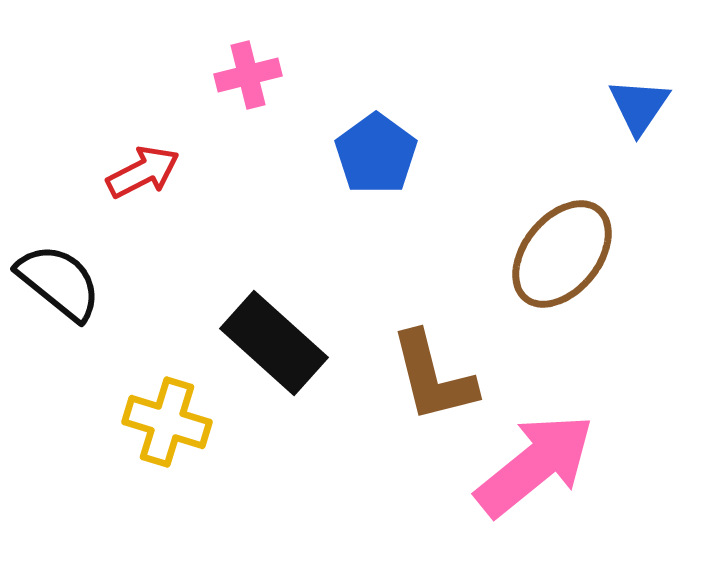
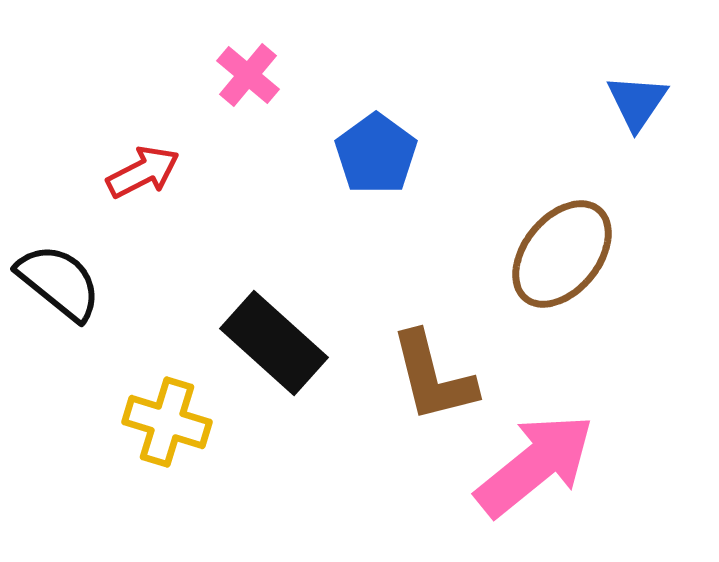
pink cross: rotated 36 degrees counterclockwise
blue triangle: moved 2 px left, 4 px up
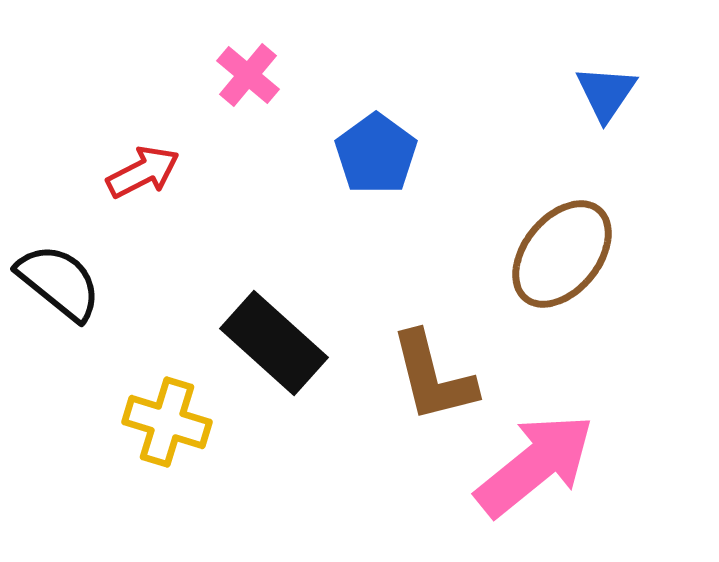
blue triangle: moved 31 px left, 9 px up
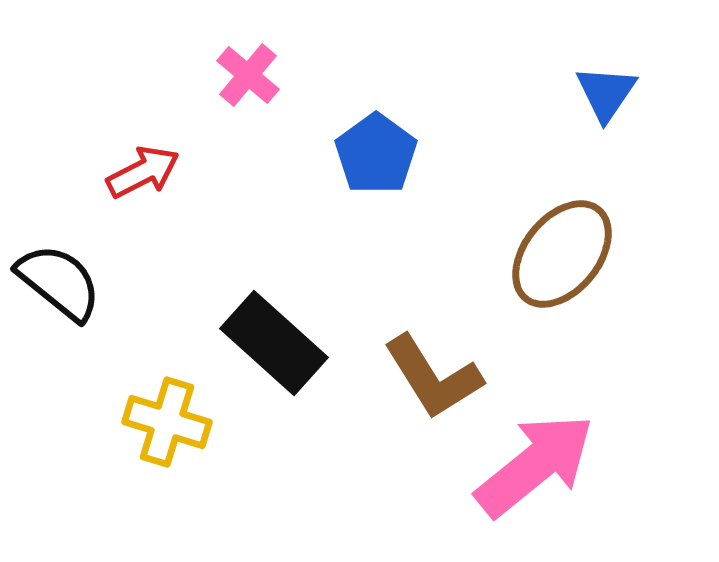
brown L-shape: rotated 18 degrees counterclockwise
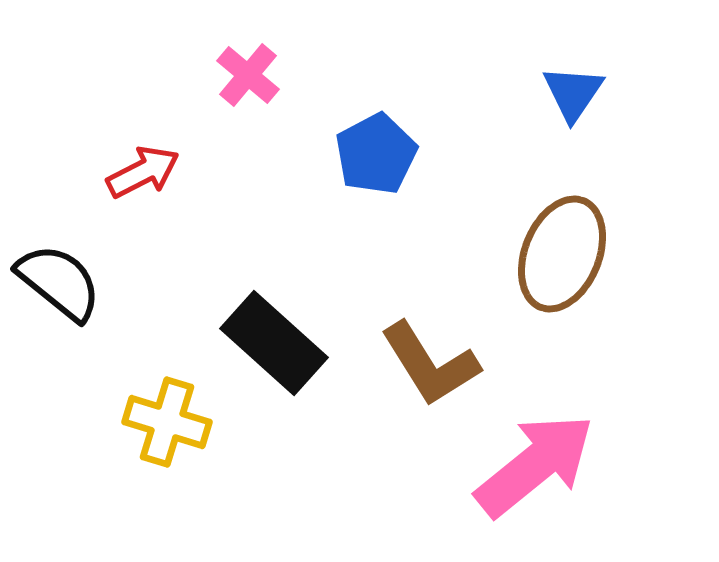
blue triangle: moved 33 px left
blue pentagon: rotated 8 degrees clockwise
brown ellipse: rotated 17 degrees counterclockwise
brown L-shape: moved 3 px left, 13 px up
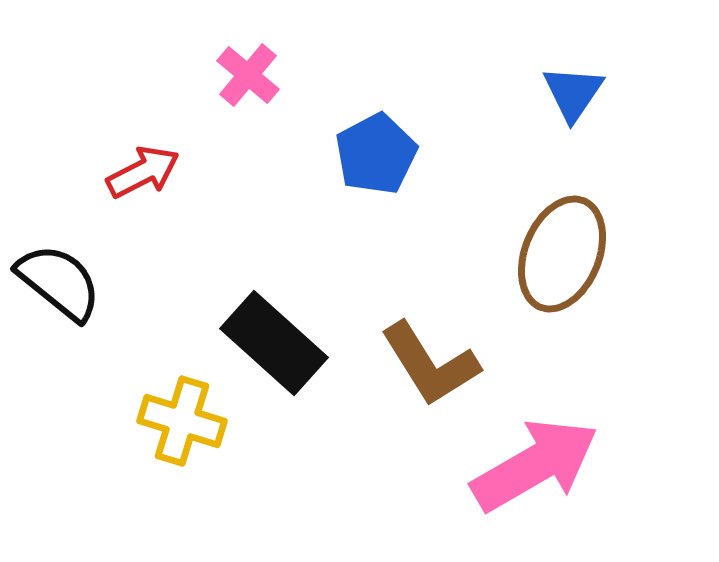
yellow cross: moved 15 px right, 1 px up
pink arrow: rotated 9 degrees clockwise
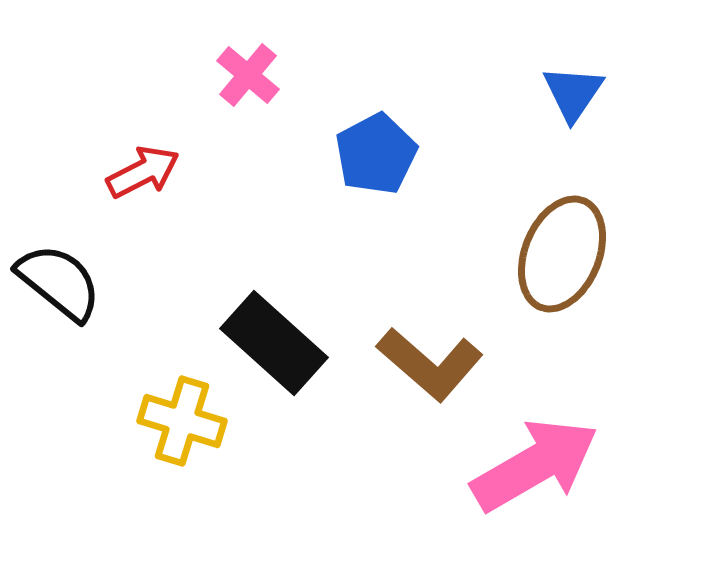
brown L-shape: rotated 17 degrees counterclockwise
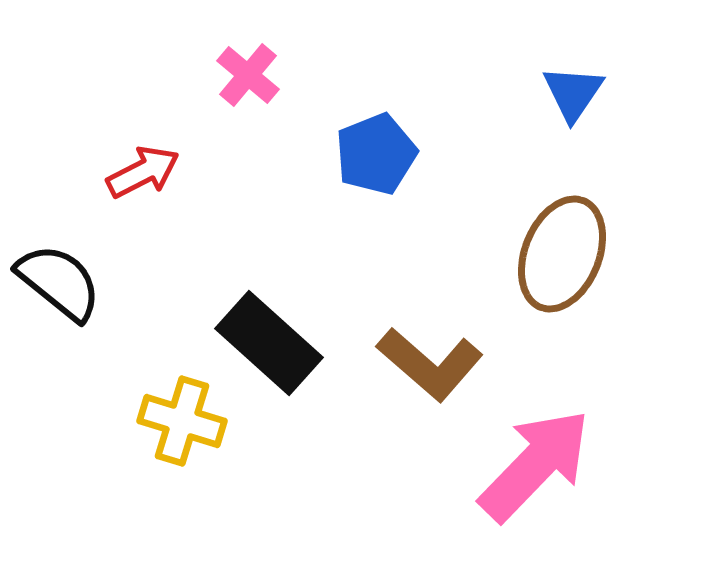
blue pentagon: rotated 6 degrees clockwise
black rectangle: moved 5 px left
pink arrow: rotated 16 degrees counterclockwise
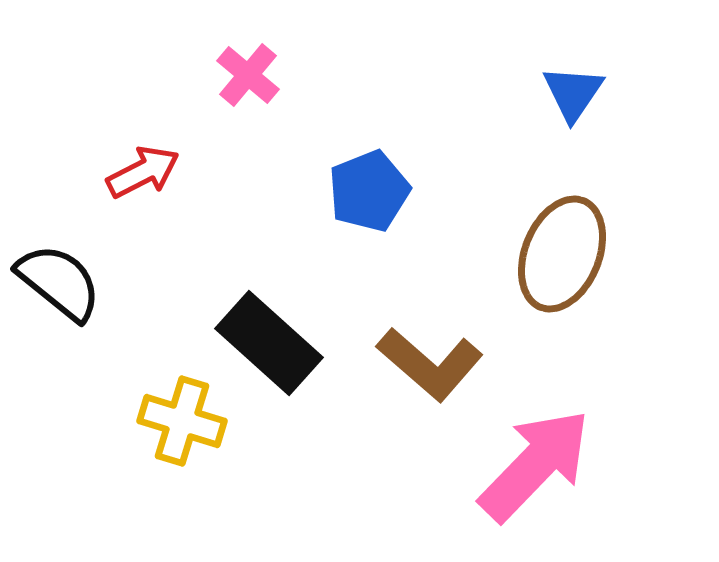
blue pentagon: moved 7 px left, 37 px down
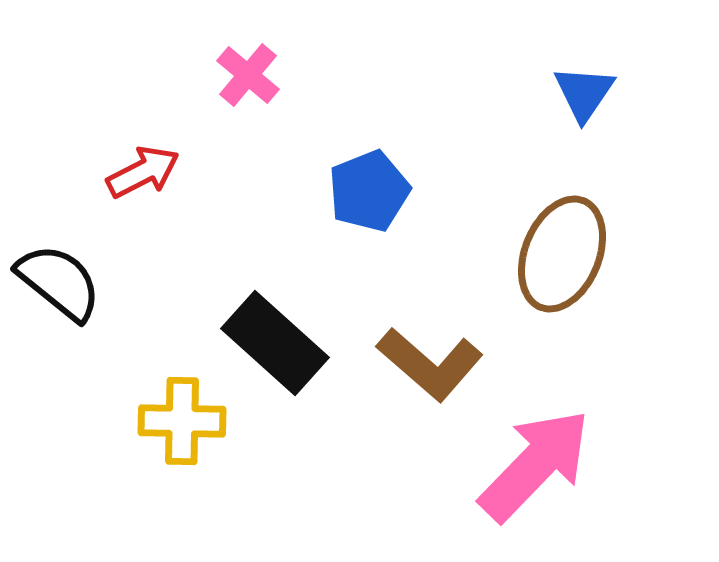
blue triangle: moved 11 px right
black rectangle: moved 6 px right
yellow cross: rotated 16 degrees counterclockwise
